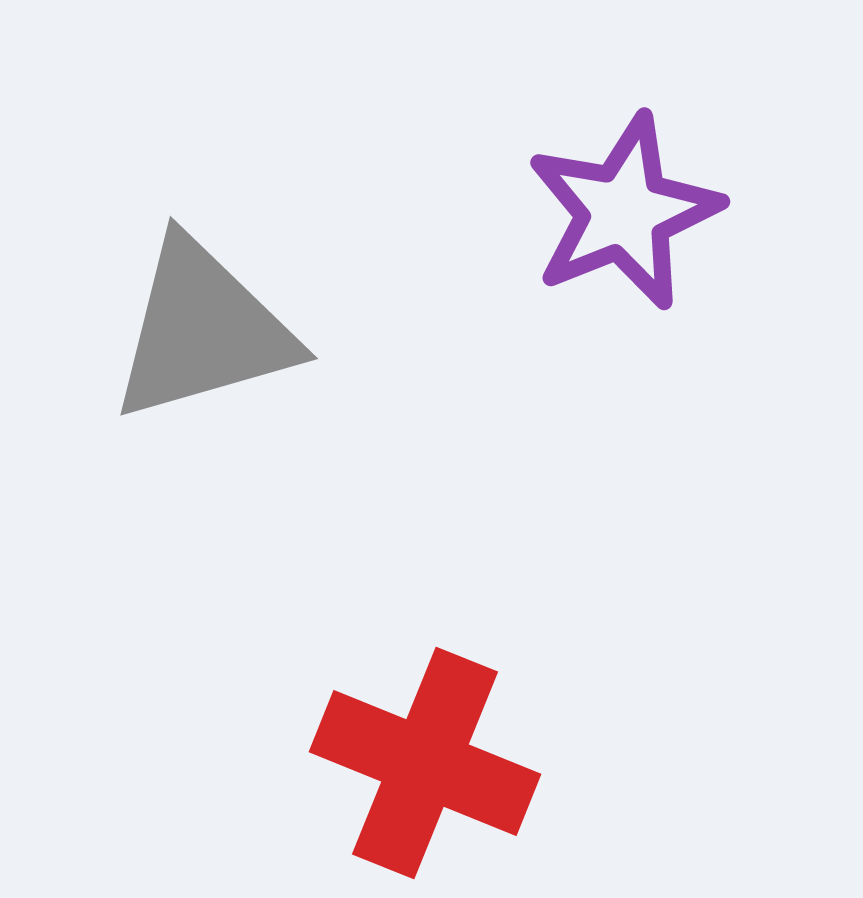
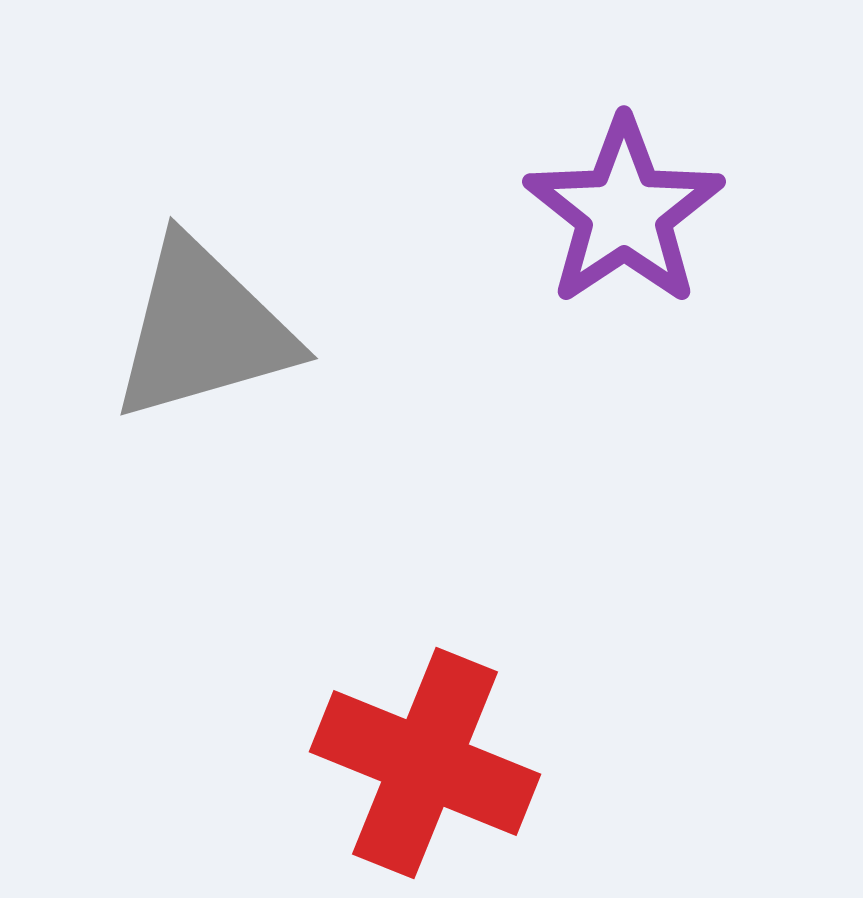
purple star: rotated 12 degrees counterclockwise
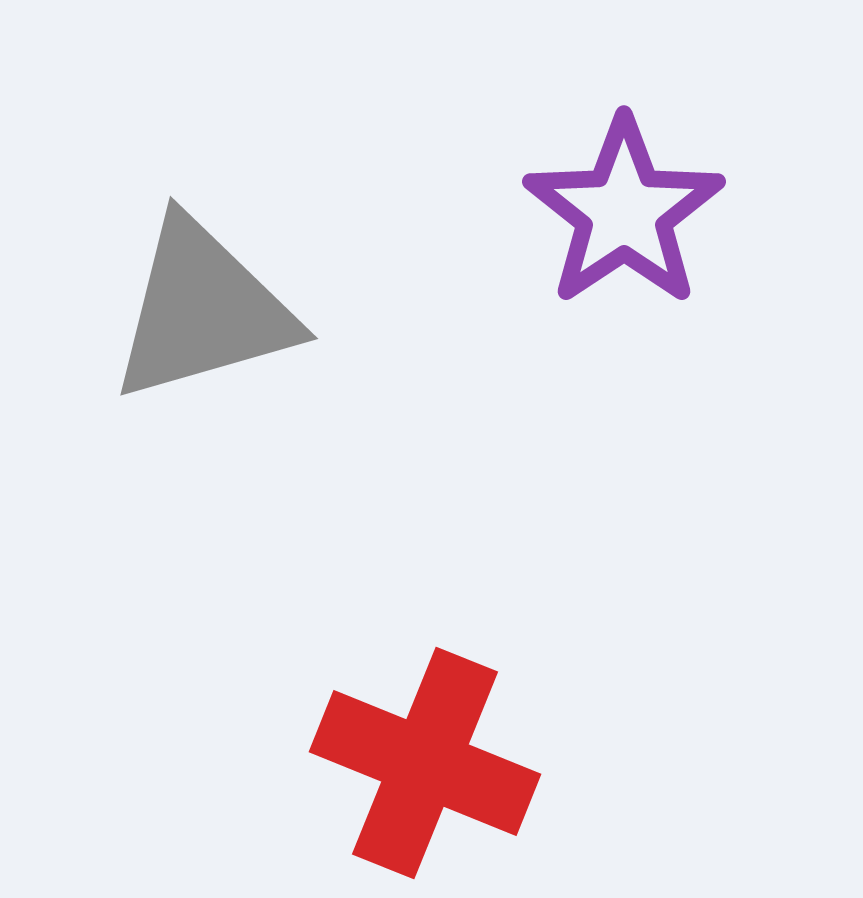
gray triangle: moved 20 px up
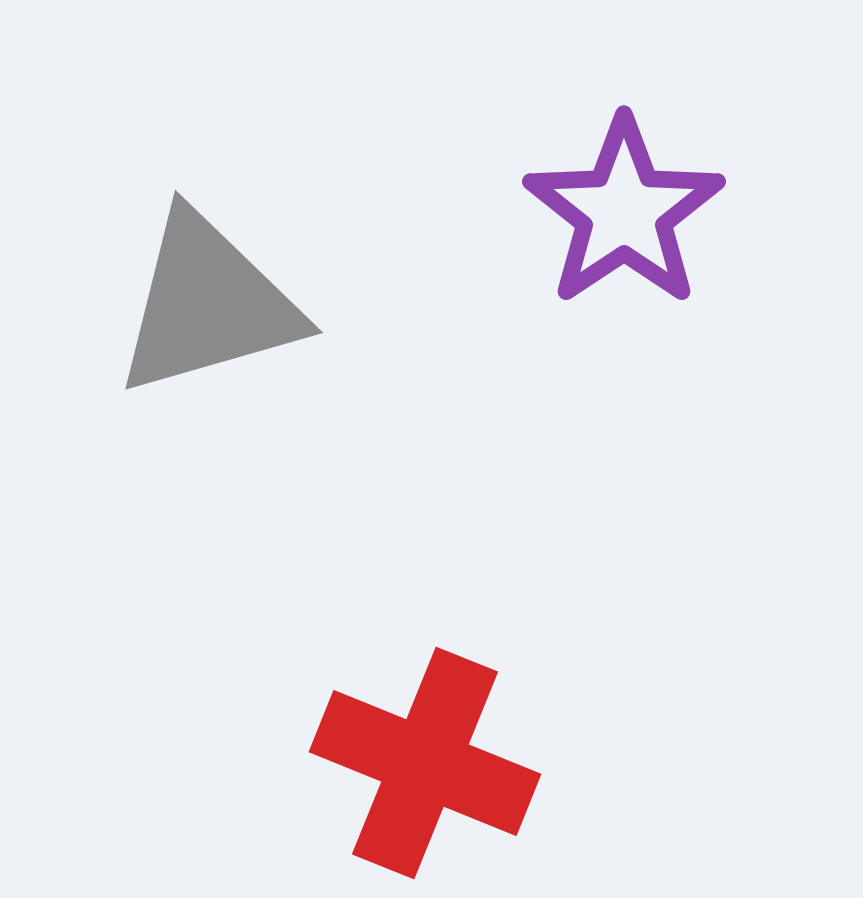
gray triangle: moved 5 px right, 6 px up
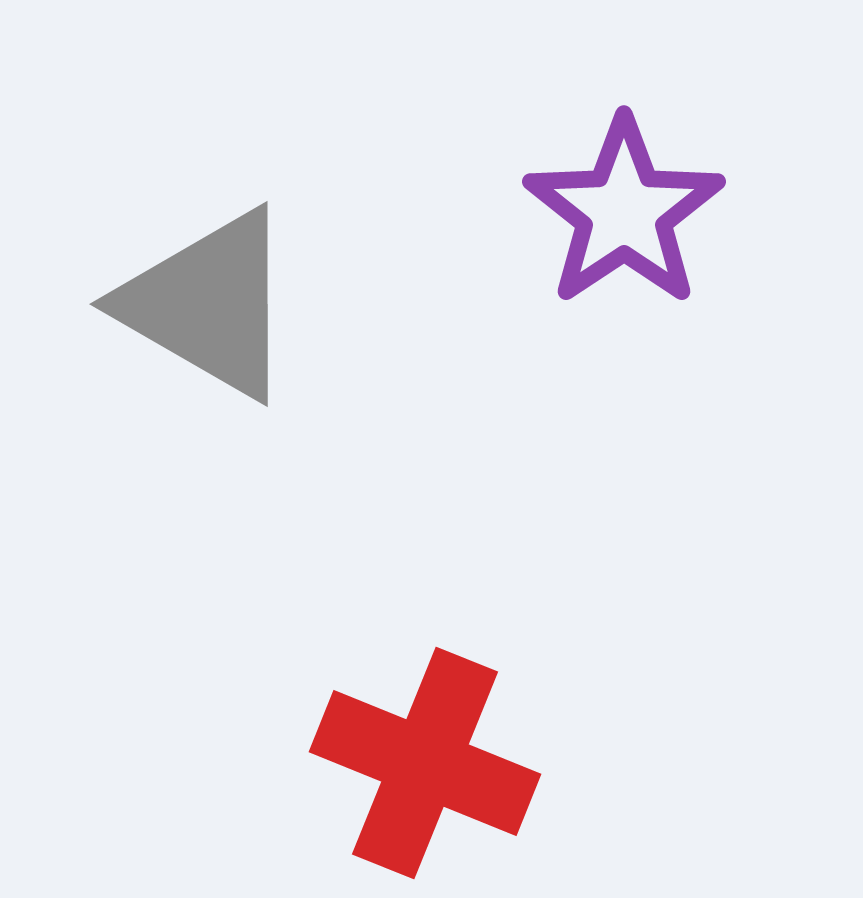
gray triangle: rotated 46 degrees clockwise
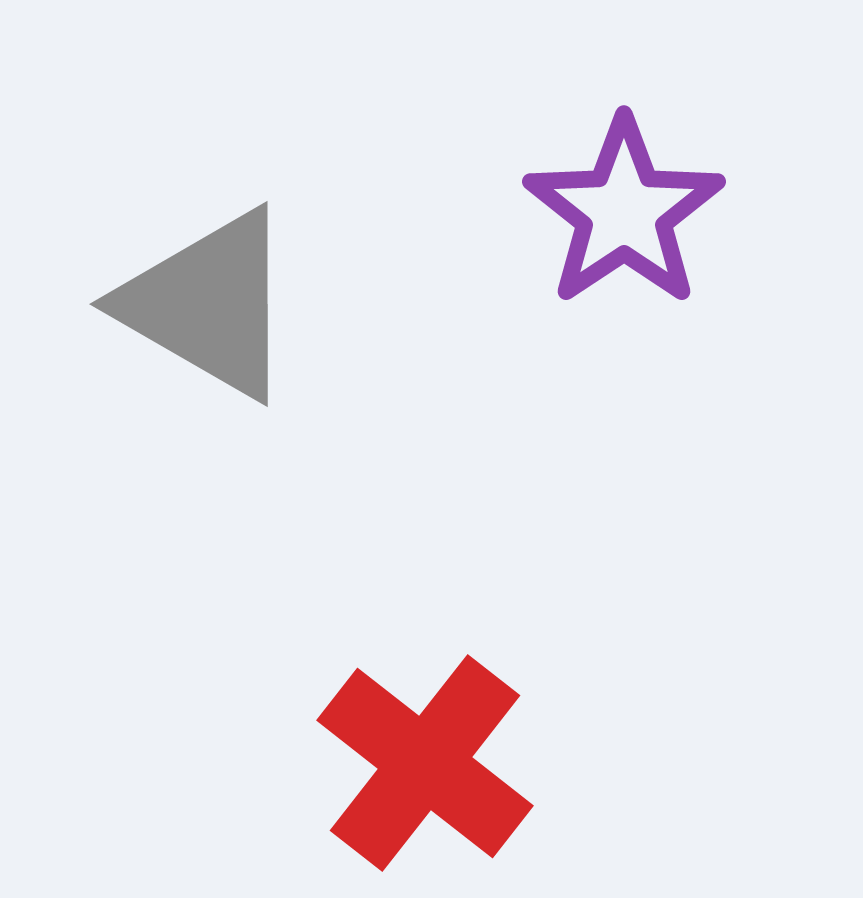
red cross: rotated 16 degrees clockwise
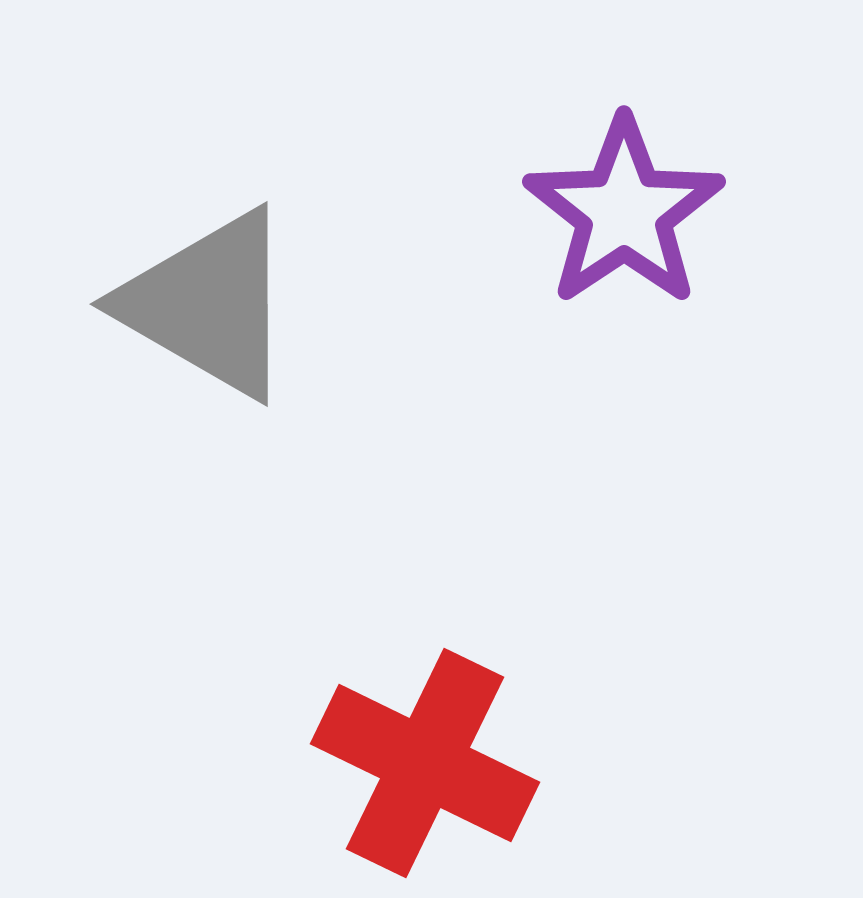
red cross: rotated 12 degrees counterclockwise
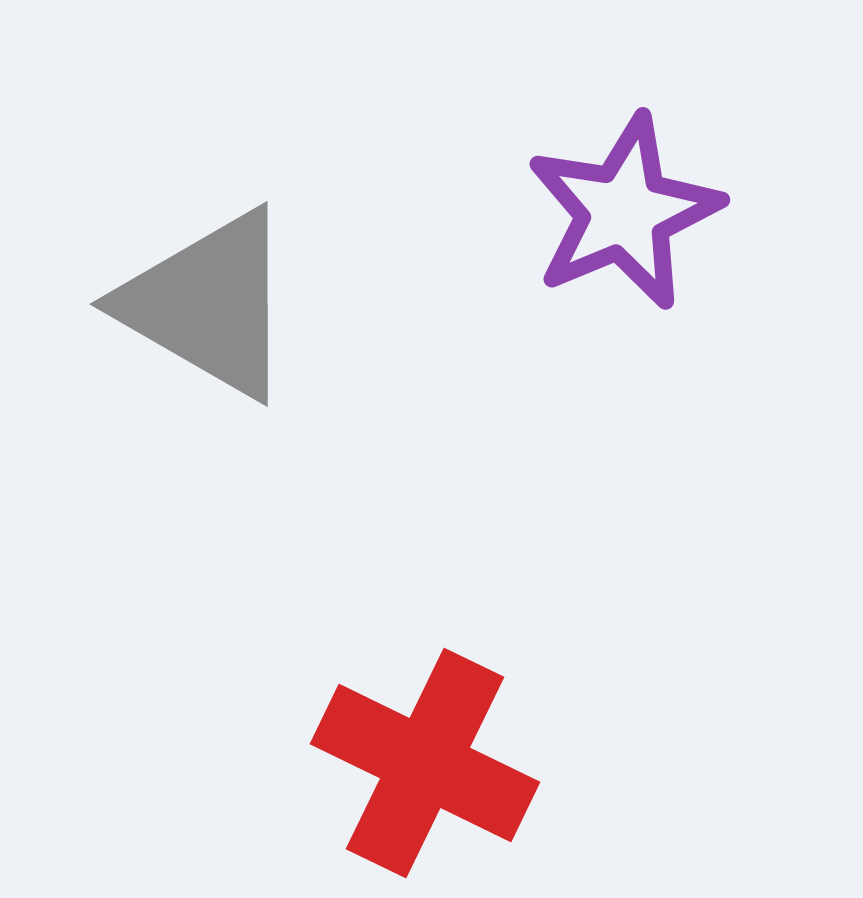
purple star: rotated 11 degrees clockwise
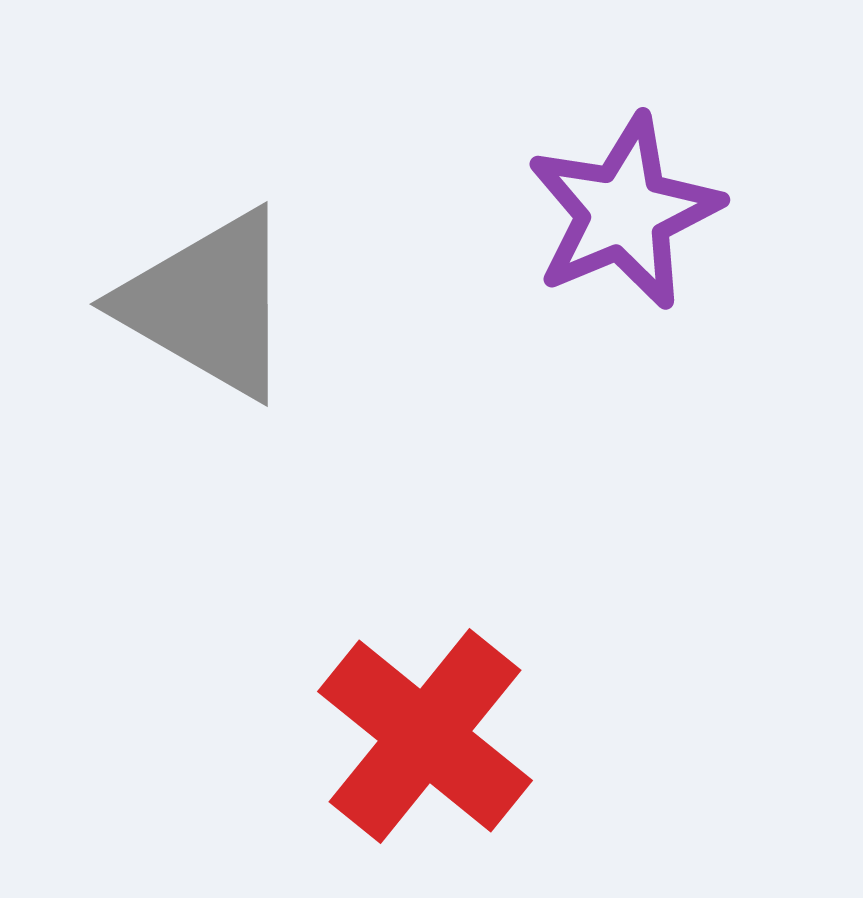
red cross: moved 27 px up; rotated 13 degrees clockwise
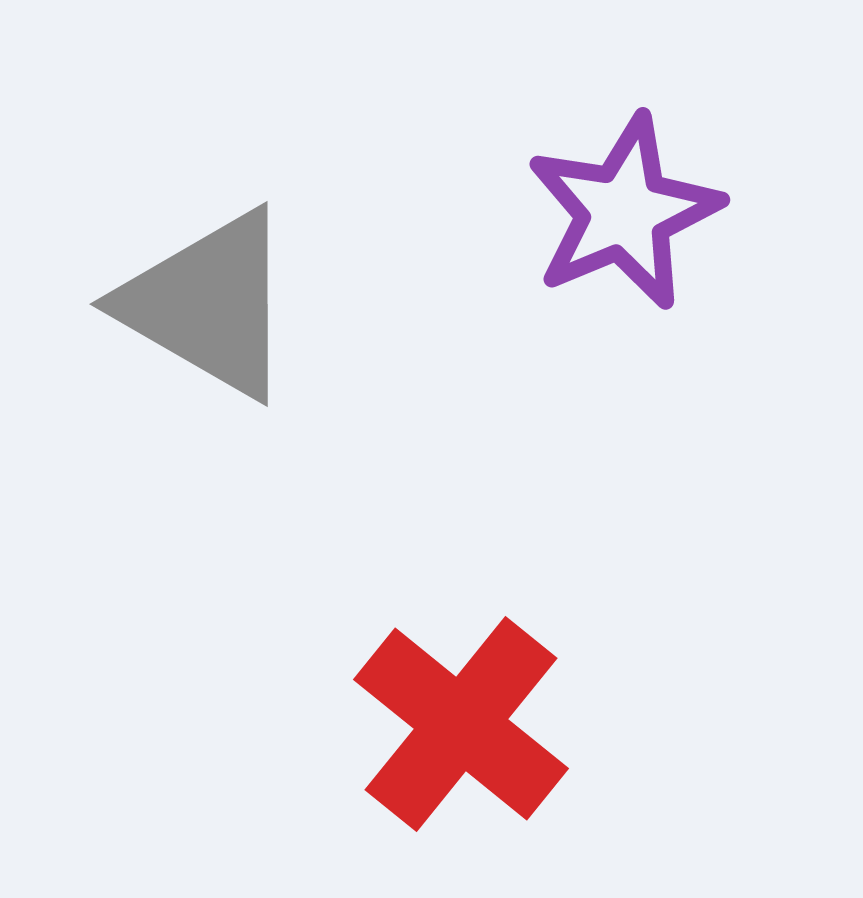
red cross: moved 36 px right, 12 px up
